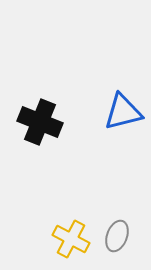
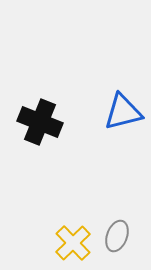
yellow cross: moved 2 px right, 4 px down; rotated 18 degrees clockwise
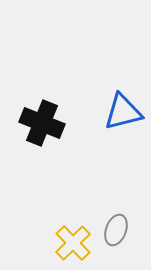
black cross: moved 2 px right, 1 px down
gray ellipse: moved 1 px left, 6 px up
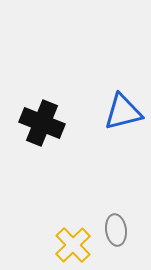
gray ellipse: rotated 28 degrees counterclockwise
yellow cross: moved 2 px down
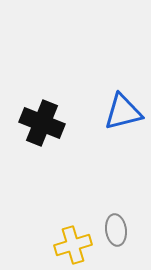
yellow cross: rotated 27 degrees clockwise
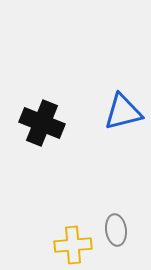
yellow cross: rotated 12 degrees clockwise
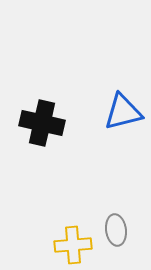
black cross: rotated 9 degrees counterclockwise
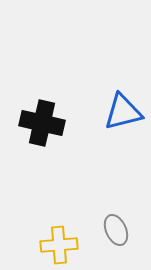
gray ellipse: rotated 16 degrees counterclockwise
yellow cross: moved 14 px left
